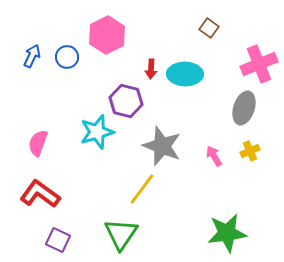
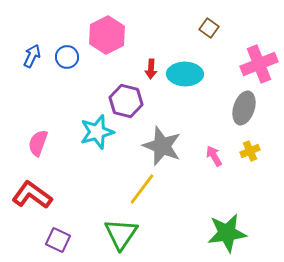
red L-shape: moved 8 px left, 1 px down
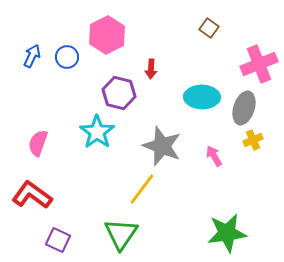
cyan ellipse: moved 17 px right, 23 px down
purple hexagon: moved 7 px left, 8 px up
cyan star: rotated 20 degrees counterclockwise
yellow cross: moved 3 px right, 11 px up
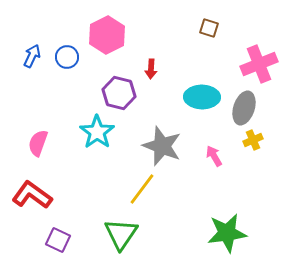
brown square: rotated 18 degrees counterclockwise
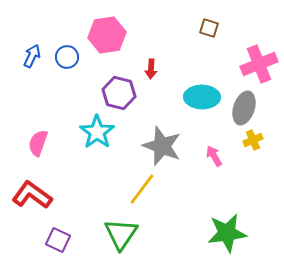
pink hexagon: rotated 18 degrees clockwise
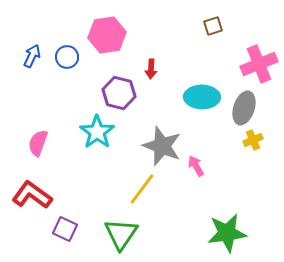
brown square: moved 4 px right, 2 px up; rotated 36 degrees counterclockwise
pink arrow: moved 18 px left, 10 px down
purple square: moved 7 px right, 11 px up
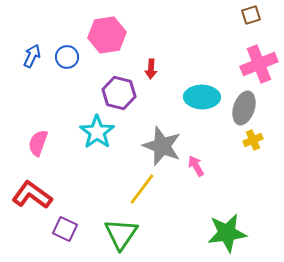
brown square: moved 38 px right, 11 px up
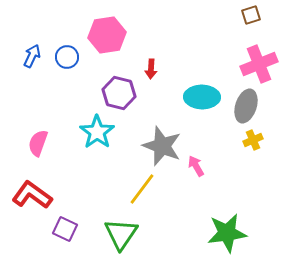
gray ellipse: moved 2 px right, 2 px up
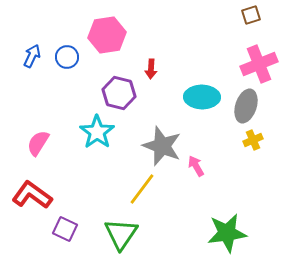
pink semicircle: rotated 12 degrees clockwise
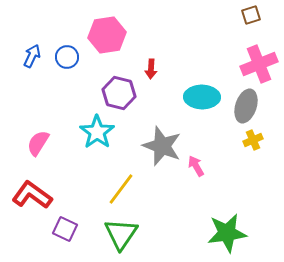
yellow line: moved 21 px left
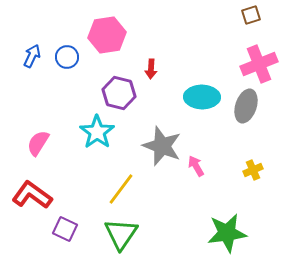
yellow cross: moved 30 px down
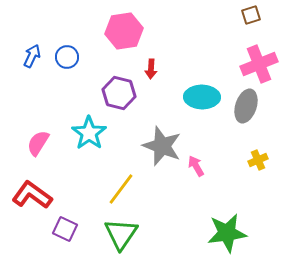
pink hexagon: moved 17 px right, 4 px up
cyan star: moved 8 px left, 1 px down
yellow cross: moved 5 px right, 10 px up
